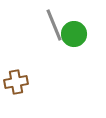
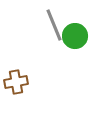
green circle: moved 1 px right, 2 px down
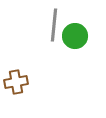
gray line: rotated 28 degrees clockwise
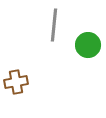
green circle: moved 13 px right, 9 px down
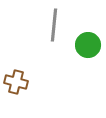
brown cross: rotated 25 degrees clockwise
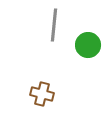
brown cross: moved 26 px right, 12 px down
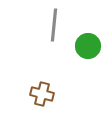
green circle: moved 1 px down
